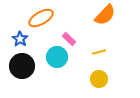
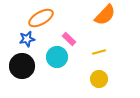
blue star: moved 7 px right; rotated 28 degrees clockwise
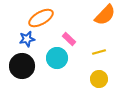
cyan circle: moved 1 px down
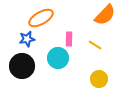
pink rectangle: rotated 48 degrees clockwise
yellow line: moved 4 px left, 7 px up; rotated 48 degrees clockwise
cyan circle: moved 1 px right
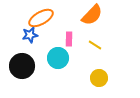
orange semicircle: moved 13 px left
blue star: moved 3 px right, 4 px up
yellow circle: moved 1 px up
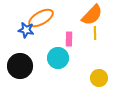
blue star: moved 4 px left, 5 px up; rotated 21 degrees clockwise
yellow line: moved 12 px up; rotated 56 degrees clockwise
black circle: moved 2 px left
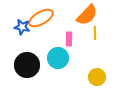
orange semicircle: moved 5 px left
blue star: moved 4 px left, 3 px up
black circle: moved 7 px right, 1 px up
yellow circle: moved 2 px left, 1 px up
